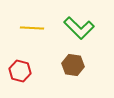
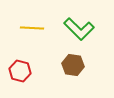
green L-shape: moved 1 px down
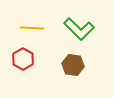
red hexagon: moved 3 px right, 12 px up; rotated 15 degrees clockwise
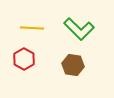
red hexagon: moved 1 px right
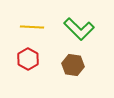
yellow line: moved 1 px up
red hexagon: moved 4 px right
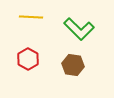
yellow line: moved 1 px left, 10 px up
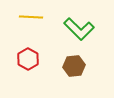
brown hexagon: moved 1 px right, 1 px down; rotated 15 degrees counterclockwise
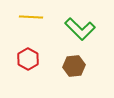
green L-shape: moved 1 px right
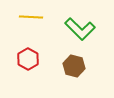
brown hexagon: rotated 20 degrees clockwise
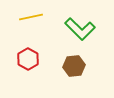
yellow line: rotated 15 degrees counterclockwise
brown hexagon: rotated 20 degrees counterclockwise
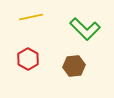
green L-shape: moved 5 px right
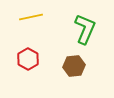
green L-shape: rotated 112 degrees counterclockwise
